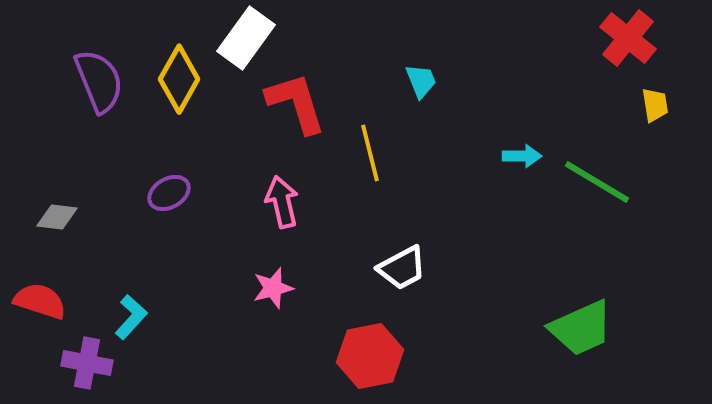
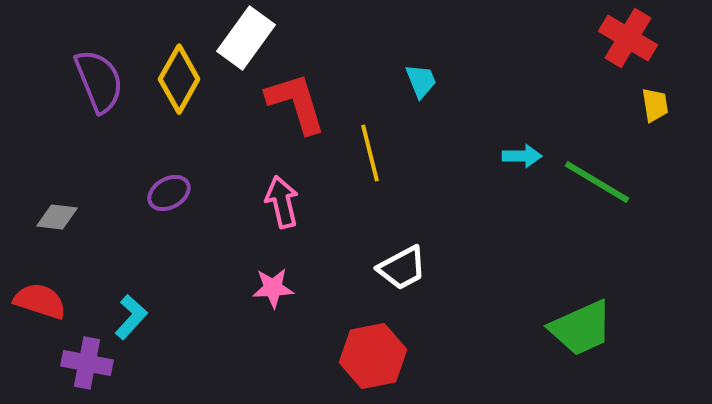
red cross: rotated 8 degrees counterclockwise
pink star: rotated 12 degrees clockwise
red hexagon: moved 3 px right
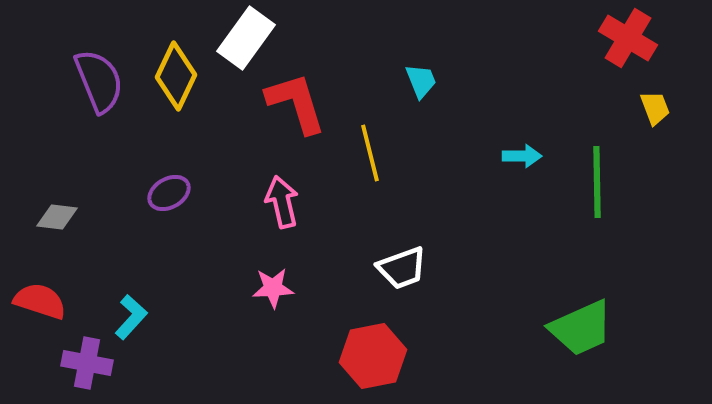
yellow diamond: moved 3 px left, 3 px up; rotated 4 degrees counterclockwise
yellow trapezoid: moved 3 px down; rotated 12 degrees counterclockwise
green line: rotated 58 degrees clockwise
white trapezoid: rotated 8 degrees clockwise
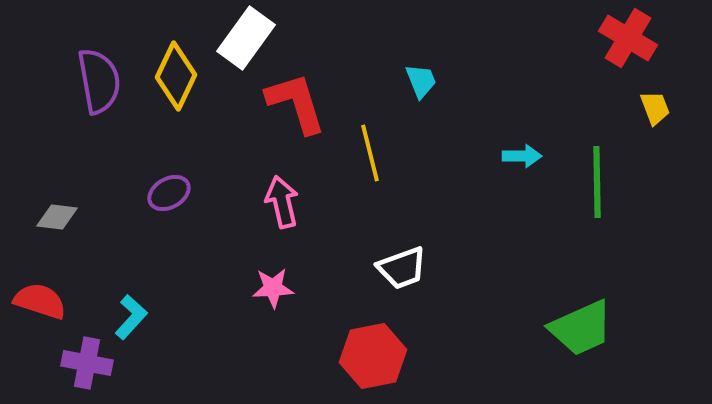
purple semicircle: rotated 12 degrees clockwise
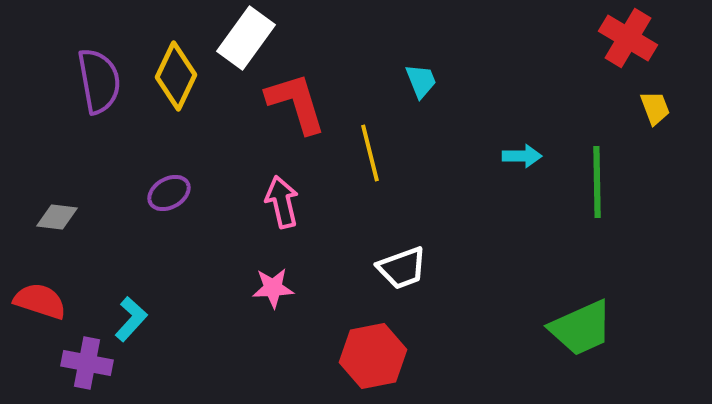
cyan L-shape: moved 2 px down
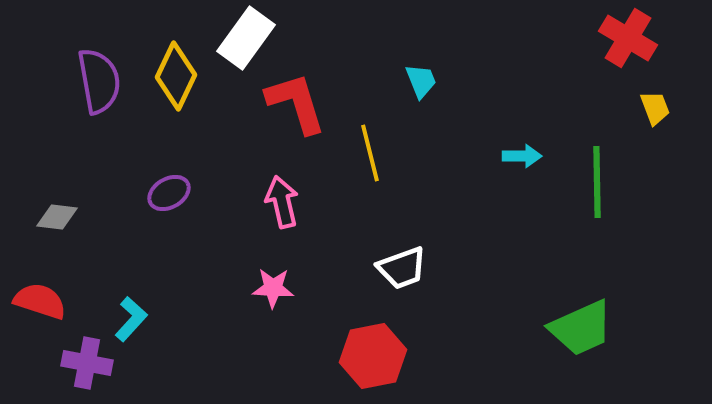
pink star: rotated 6 degrees clockwise
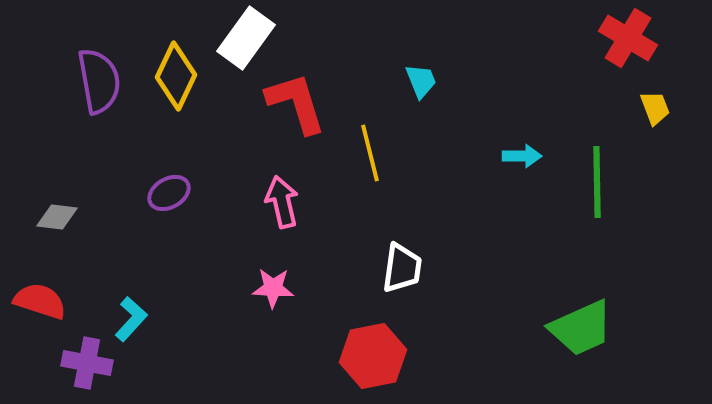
white trapezoid: rotated 62 degrees counterclockwise
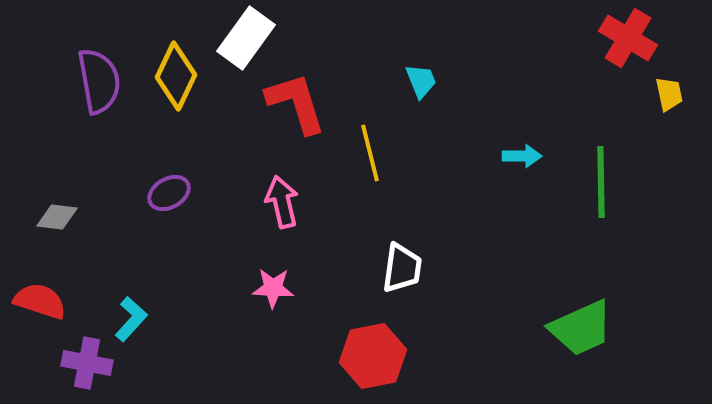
yellow trapezoid: moved 14 px right, 14 px up; rotated 9 degrees clockwise
green line: moved 4 px right
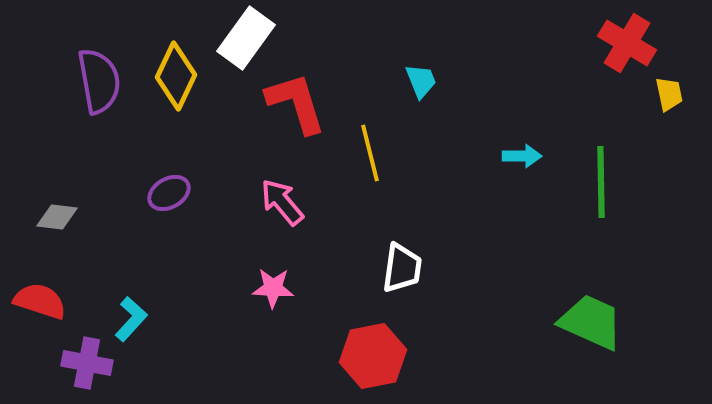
red cross: moved 1 px left, 5 px down
pink arrow: rotated 27 degrees counterclockwise
green trapezoid: moved 10 px right, 6 px up; rotated 132 degrees counterclockwise
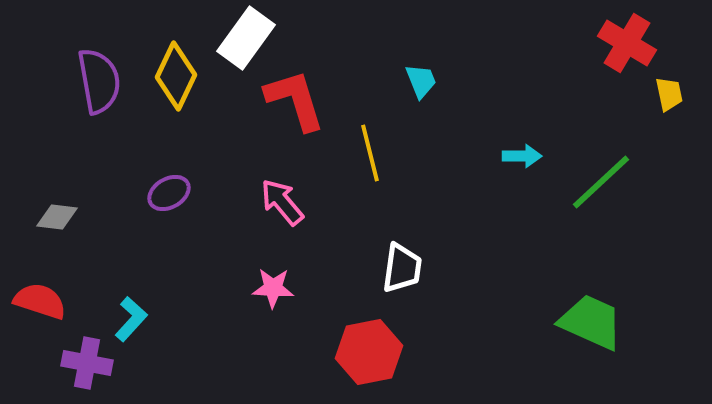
red L-shape: moved 1 px left, 3 px up
green line: rotated 48 degrees clockwise
red hexagon: moved 4 px left, 4 px up
